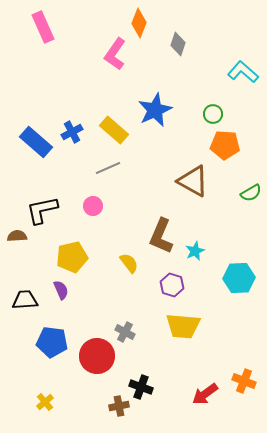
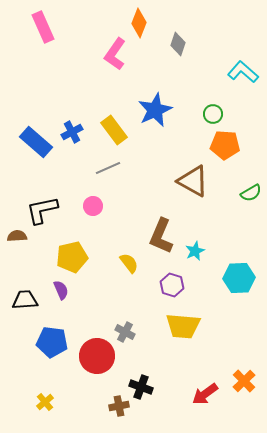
yellow rectangle: rotated 12 degrees clockwise
orange cross: rotated 25 degrees clockwise
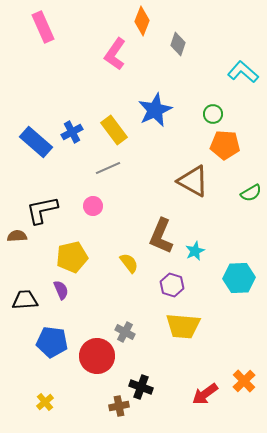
orange diamond: moved 3 px right, 2 px up
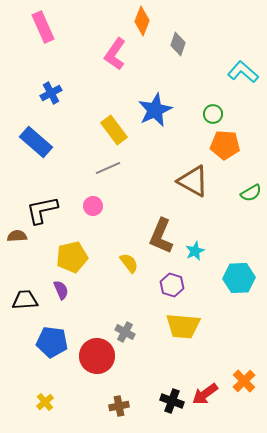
blue cross: moved 21 px left, 39 px up
black cross: moved 31 px right, 14 px down
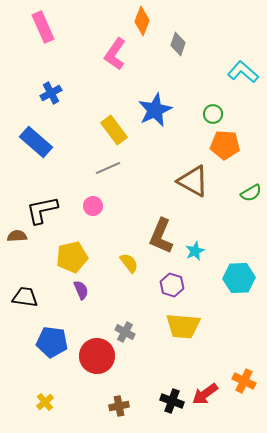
purple semicircle: moved 20 px right
black trapezoid: moved 3 px up; rotated 12 degrees clockwise
orange cross: rotated 20 degrees counterclockwise
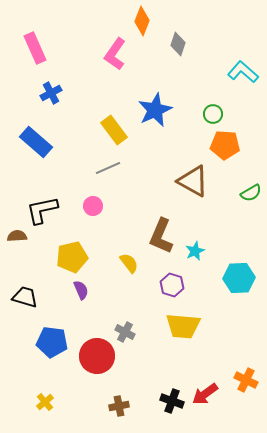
pink rectangle: moved 8 px left, 21 px down
black trapezoid: rotated 8 degrees clockwise
orange cross: moved 2 px right, 1 px up
